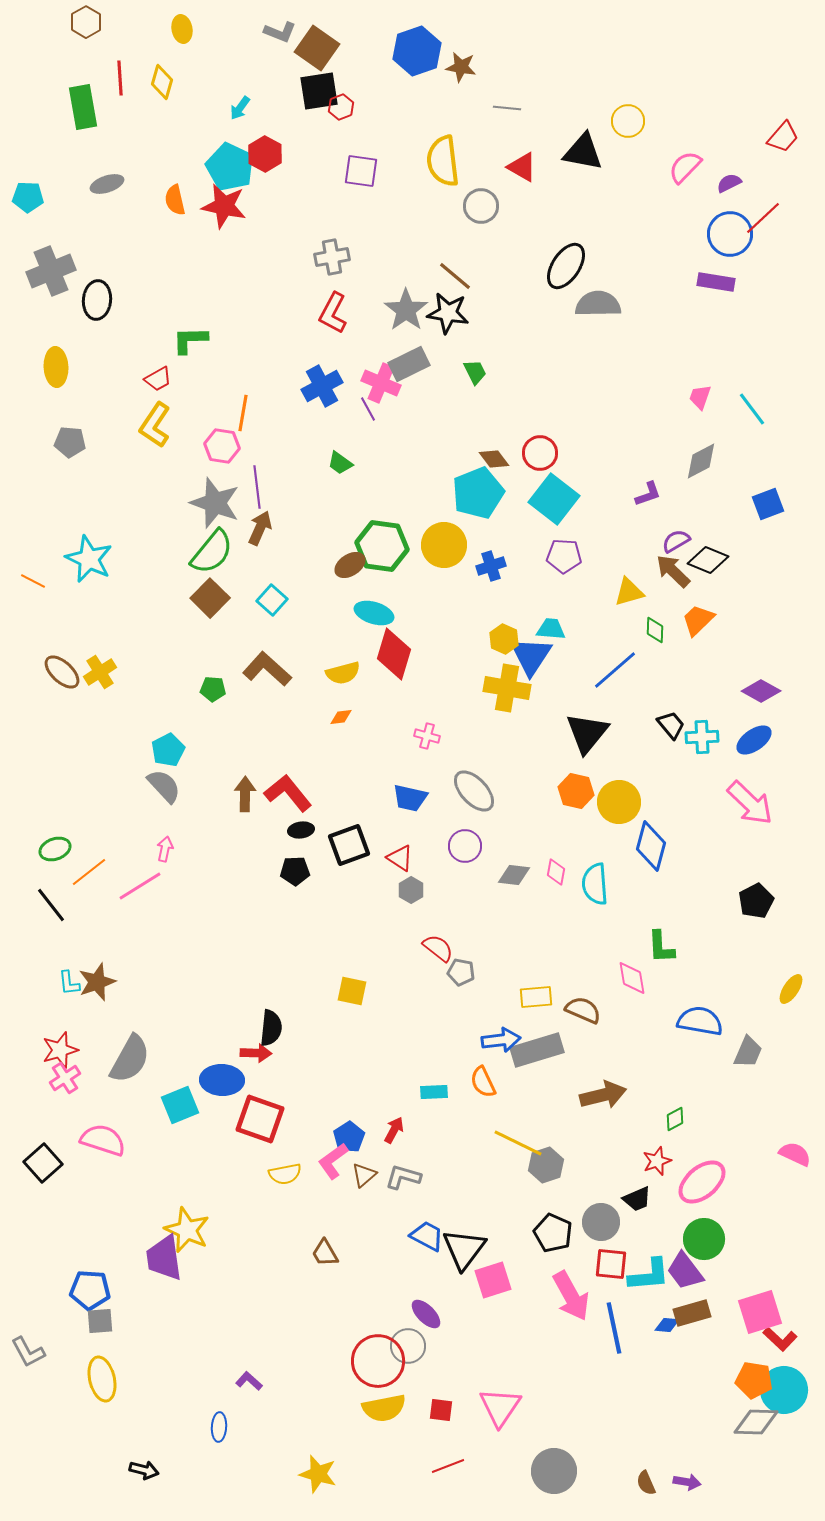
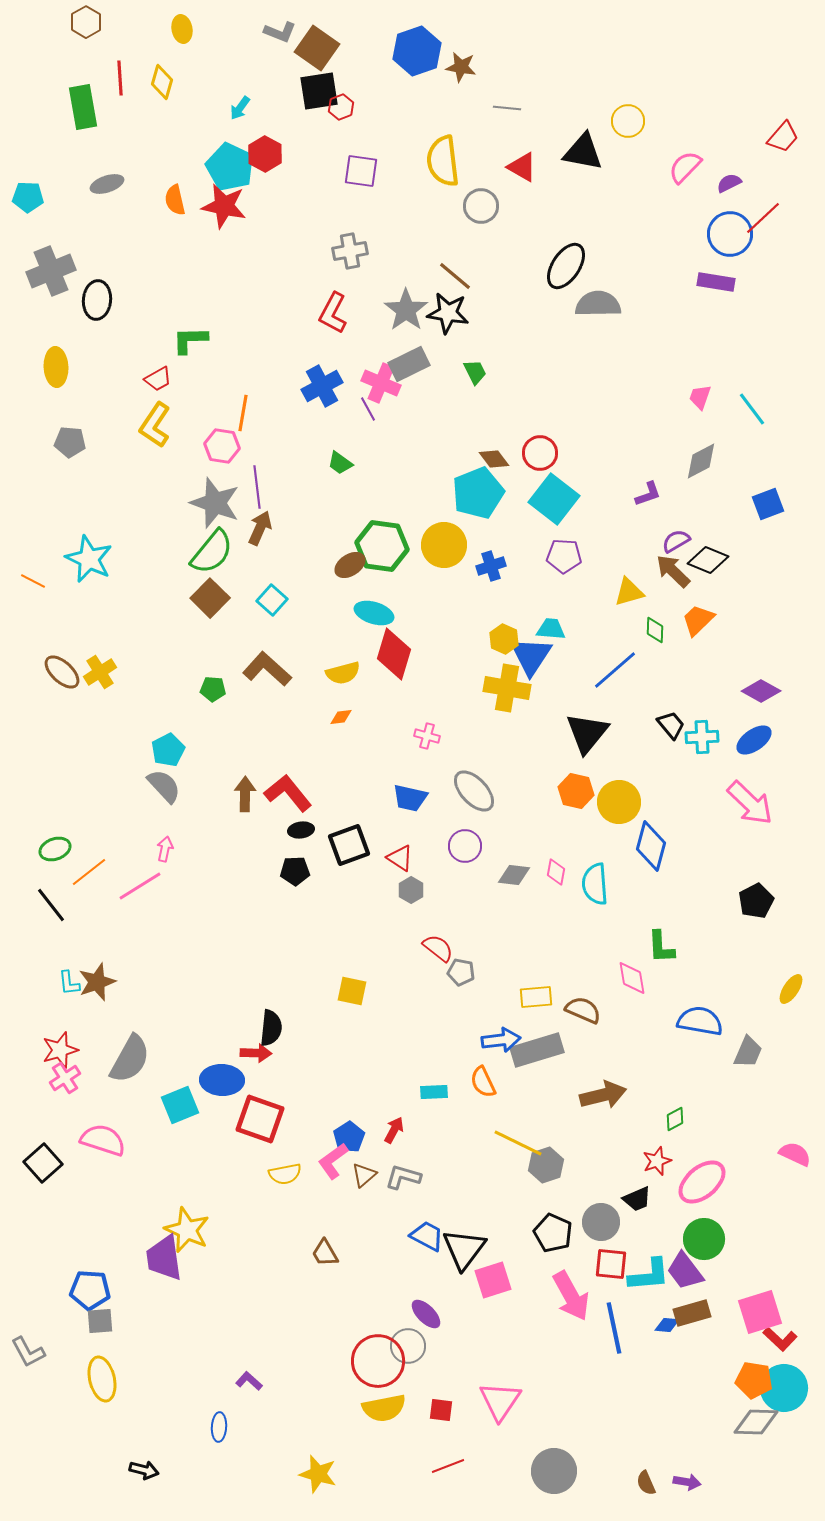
gray cross at (332, 257): moved 18 px right, 6 px up
cyan circle at (784, 1390): moved 2 px up
pink triangle at (500, 1407): moved 6 px up
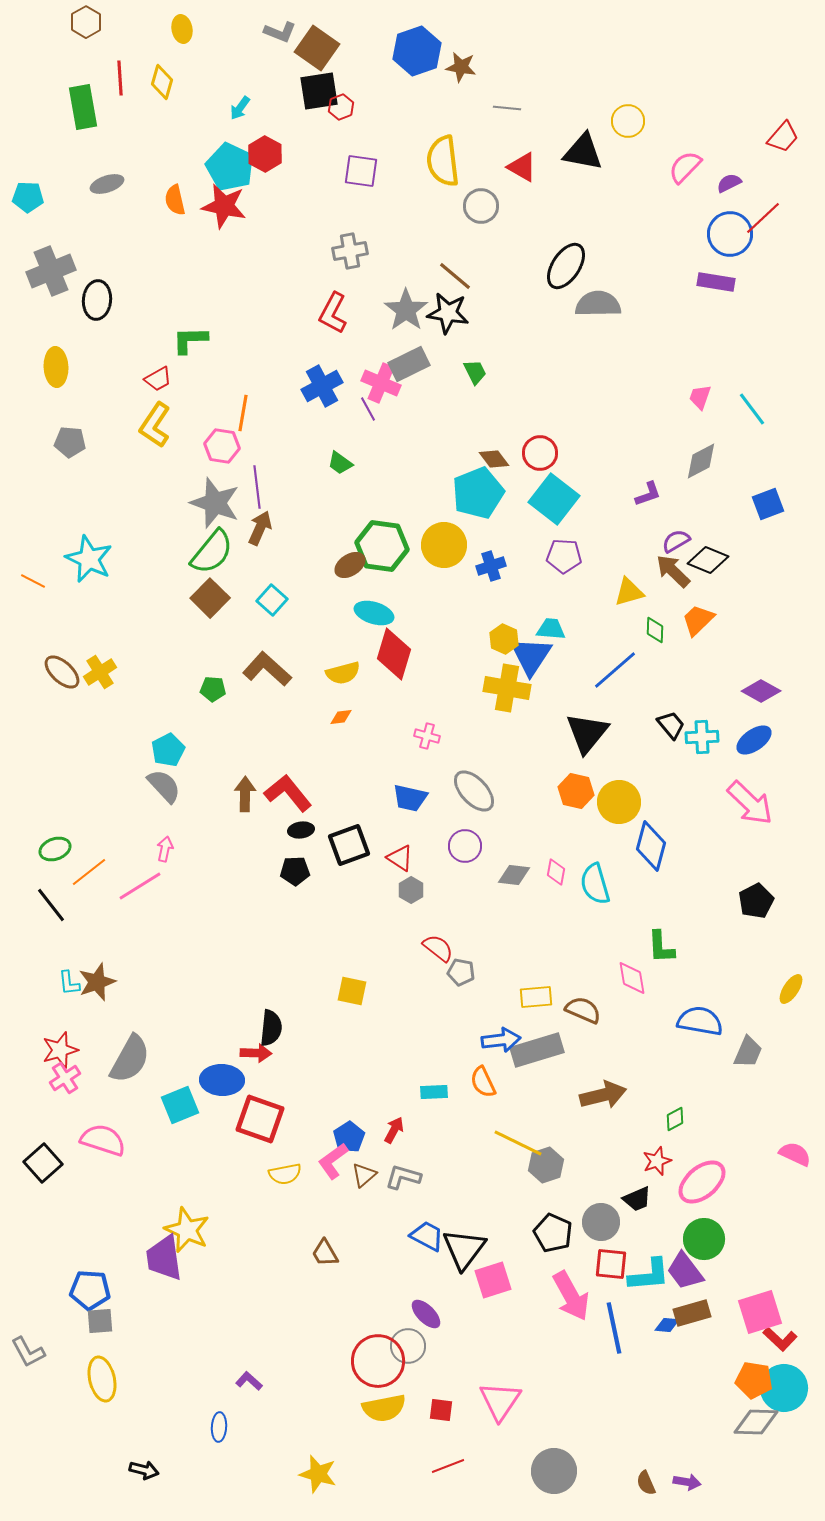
cyan semicircle at (595, 884): rotated 12 degrees counterclockwise
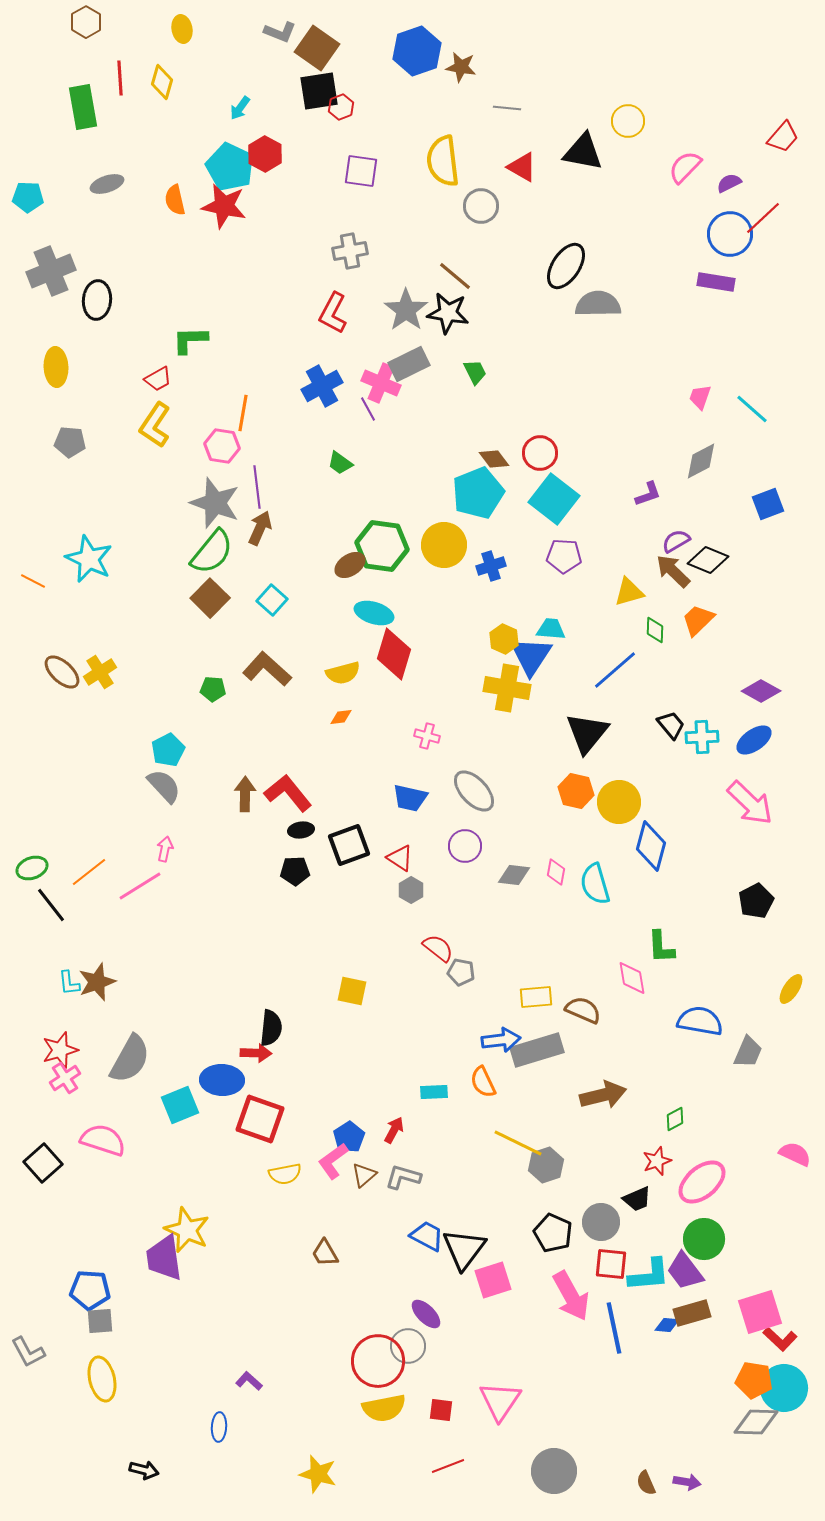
cyan line at (752, 409): rotated 12 degrees counterclockwise
green ellipse at (55, 849): moved 23 px left, 19 px down
